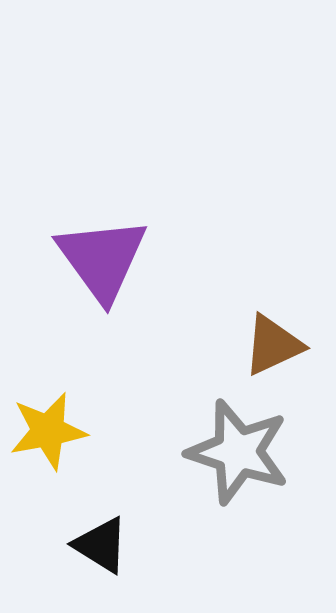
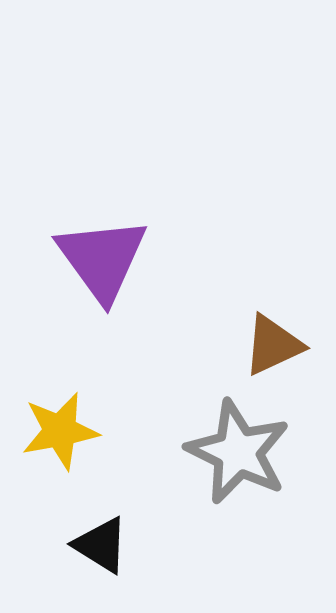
yellow star: moved 12 px right
gray star: rotated 8 degrees clockwise
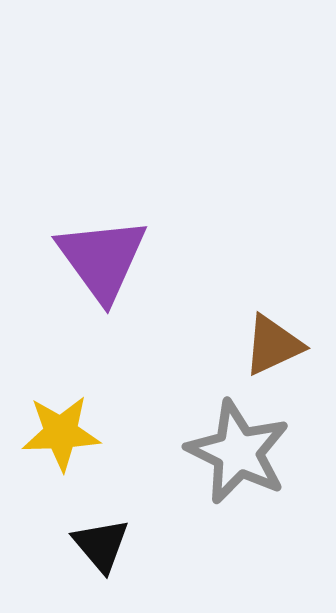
yellow star: moved 1 px right, 2 px down; rotated 8 degrees clockwise
black triangle: rotated 18 degrees clockwise
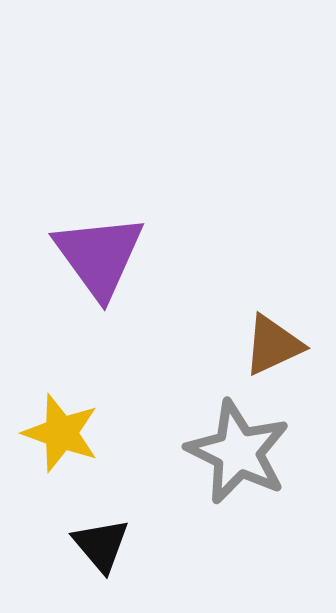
purple triangle: moved 3 px left, 3 px up
yellow star: rotated 22 degrees clockwise
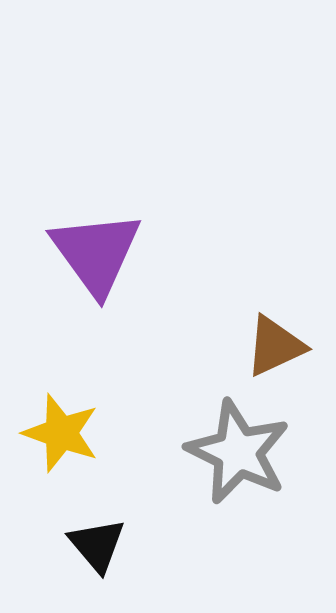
purple triangle: moved 3 px left, 3 px up
brown triangle: moved 2 px right, 1 px down
black triangle: moved 4 px left
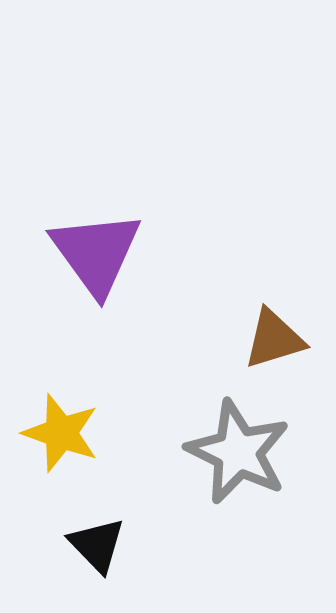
brown triangle: moved 1 px left, 7 px up; rotated 8 degrees clockwise
black triangle: rotated 4 degrees counterclockwise
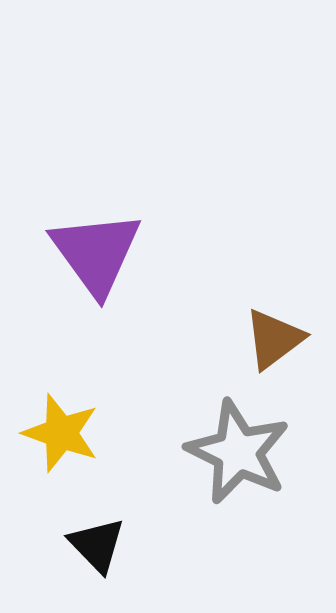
brown triangle: rotated 20 degrees counterclockwise
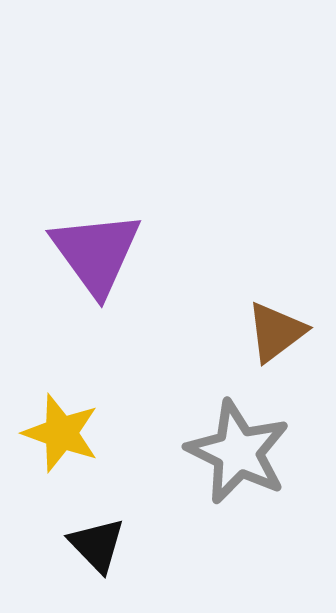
brown triangle: moved 2 px right, 7 px up
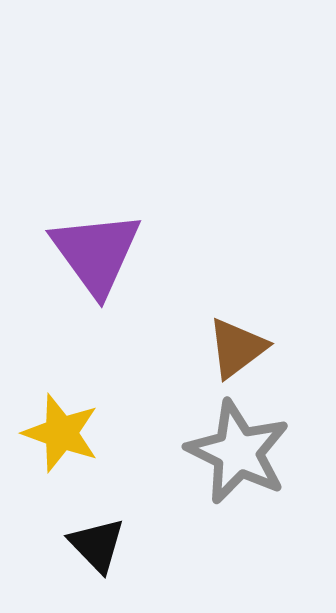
brown triangle: moved 39 px left, 16 px down
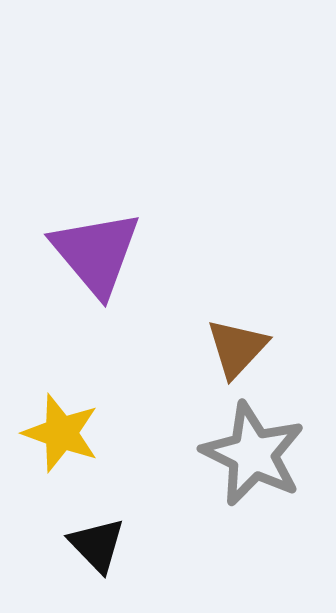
purple triangle: rotated 4 degrees counterclockwise
brown triangle: rotated 10 degrees counterclockwise
gray star: moved 15 px right, 2 px down
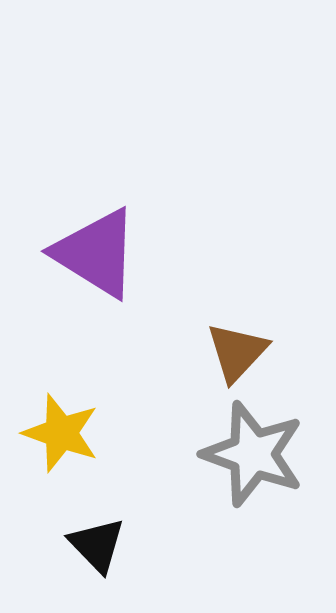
purple triangle: rotated 18 degrees counterclockwise
brown triangle: moved 4 px down
gray star: rotated 6 degrees counterclockwise
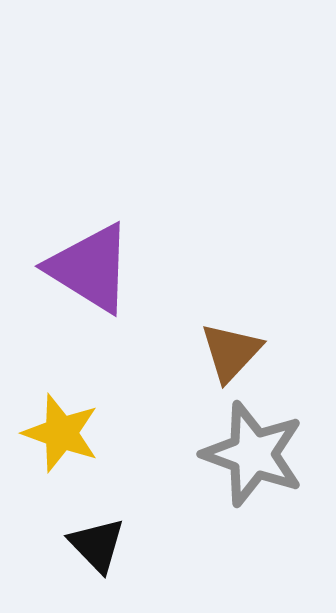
purple triangle: moved 6 px left, 15 px down
brown triangle: moved 6 px left
